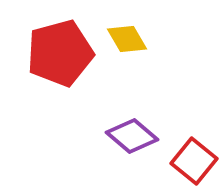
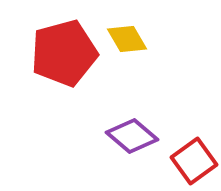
red pentagon: moved 4 px right
red square: rotated 15 degrees clockwise
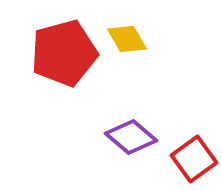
purple diamond: moved 1 px left, 1 px down
red square: moved 2 px up
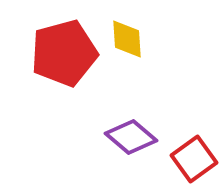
yellow diamond: rotated 27 degrees clockwise
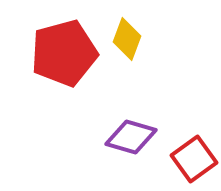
yellow diamond: rotated 24 degrees clockwise
purple diamond: rotated 24 degrees counterclockwise
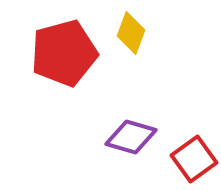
yellow diamond: moved 4 px right, 6 px up
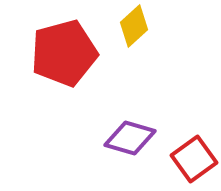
yellow diamond: moved 3 px right, 7 px up; rotated 27 degrees clockwise
purple diamond: moved 1 px left, 1 px down
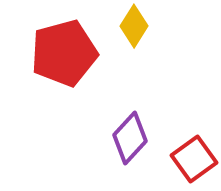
yellow diamond: rotated 15 degrees counterclockwise
purple diamond: rotated 63 degrees counterclockwise
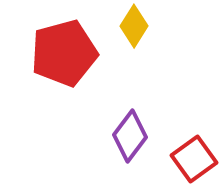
purple diamond: moved 2 px up; rotated 6 degrees counterclockwise
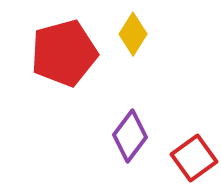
yellow diamond: moved 1 px left, 8 px down
red square: moved 1 px up
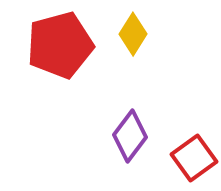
red pentagon: moved 4 px left, 8 px up
